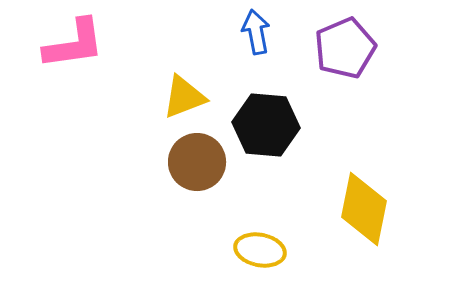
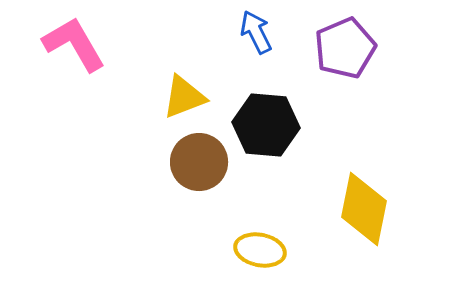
blue arrow: rotated 15 degrees counterclockwise
pink L-shape: rotated 112 degrees counterclockwise
brown circle: moved 2 px right
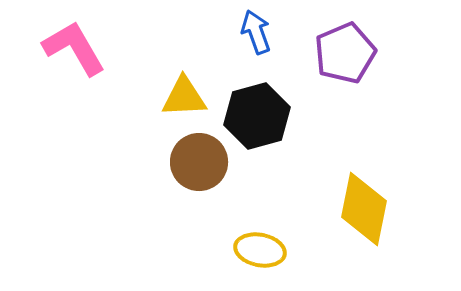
blue arrow: rotated 6 degrees clockwise
pink L-shape: moved 4 px down
purple pentagon: moved 5 px down
yellow triangle: rotated 18 degrees clockwise
black hexagon: moved 9 px left, 9 px up; rotated 20 degrees counterclockwise
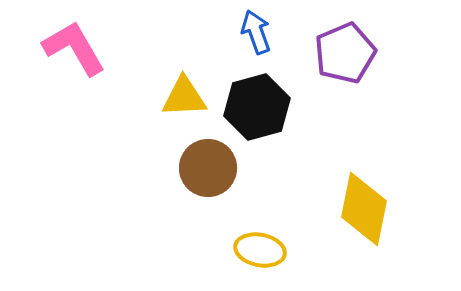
black hexagon: moved 9 px up
brown circle: moved 9 px right, 6 px down
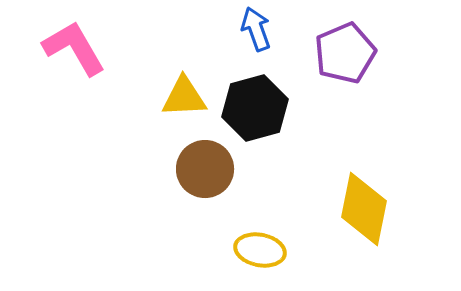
blue arrow: moved 3 px up
black hexagon: moved 2 px left, 1 px down
brown circle: moved 3 px left, 1 px down
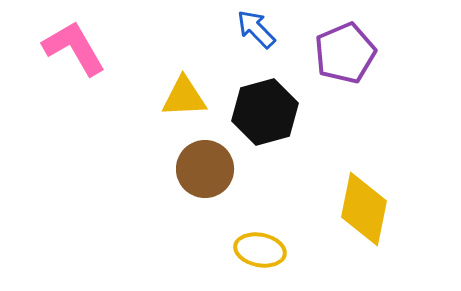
blue arrow: rotated 24 degrees counterclockwise
black hexagon: moved 10 px right, 4 px down
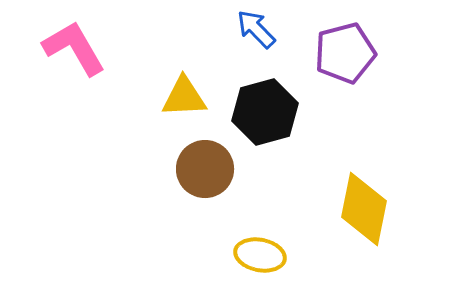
purple pentagon: rotated 8 degrees clockwise
yellow ellipse: moved 5 px down
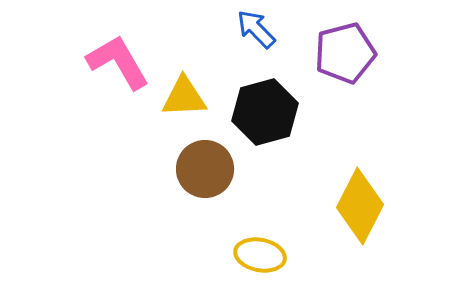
pink L-shape: moved 44 px right, 14 px down
yellow diamond: moved 4 px left, 3 px up; rotated 16 degrees clockwise
